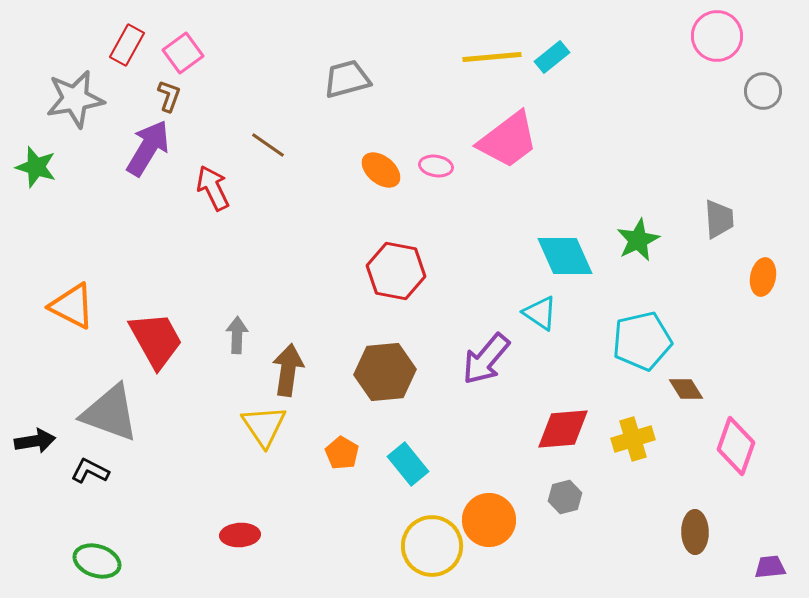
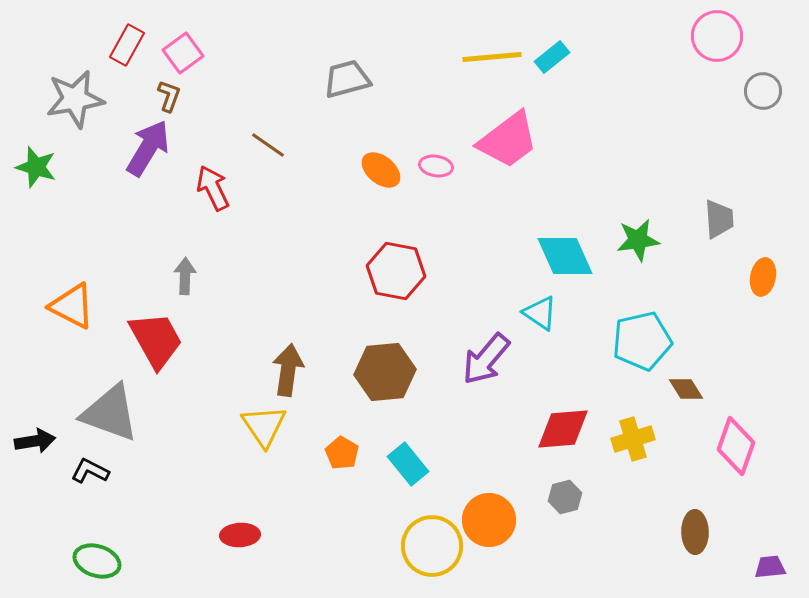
green star at (638, 240): rotated 18 degrees clockwise
gray arrow at (237, 335): moved 52 px left, 59 px up
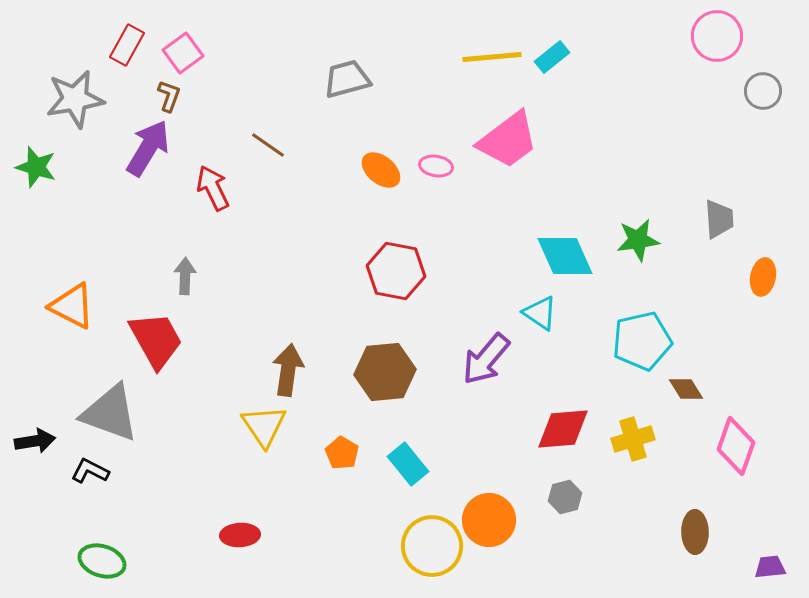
green ellipse at (97, 561): moved 5 px right
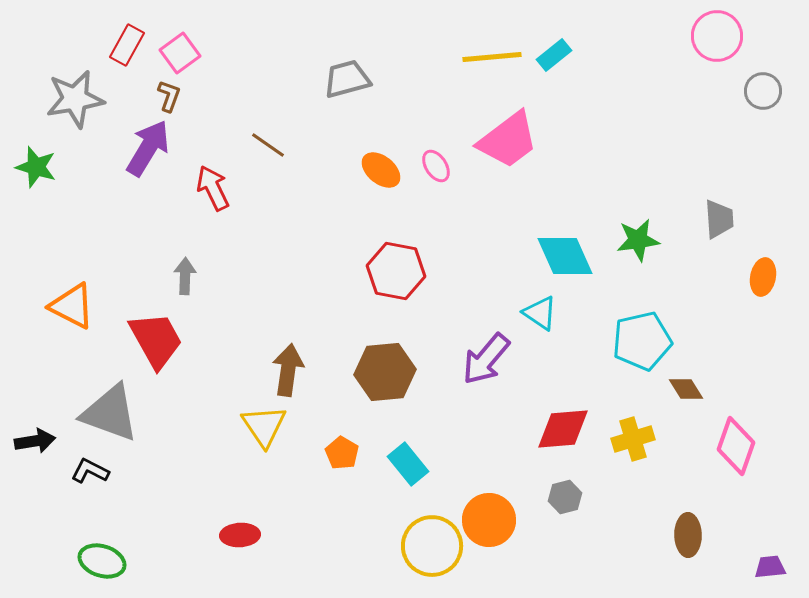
pink square at (183, 53): moved 3 px left
cyan rectangle at (552, 57): moved 2 px right, 2 px up
pink ellipse at (436, 166): rotated 48 degrees clockwise
brown ellipse at (695, 532): moved 7 px left, 3 px down
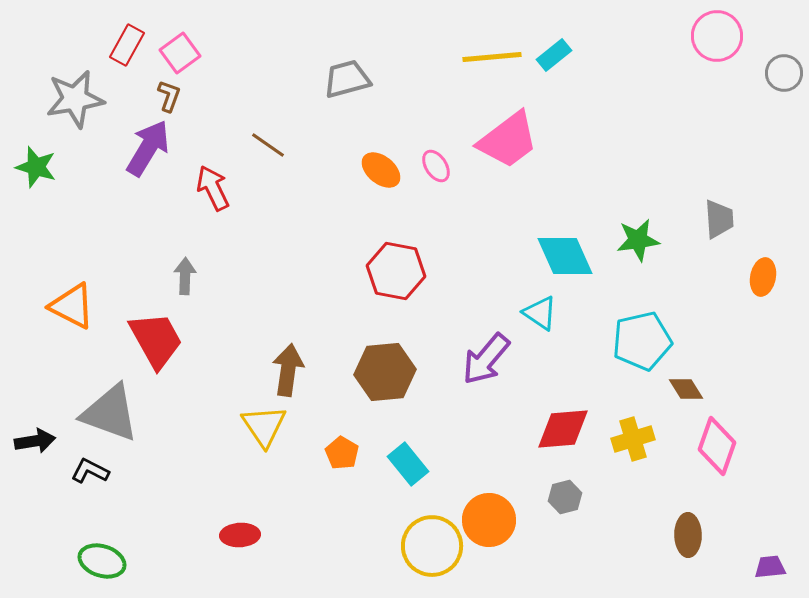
gray circle at (763, 91): moved 21 px right, 18 px up
pink diamond at (736, 446): moved 19 px left
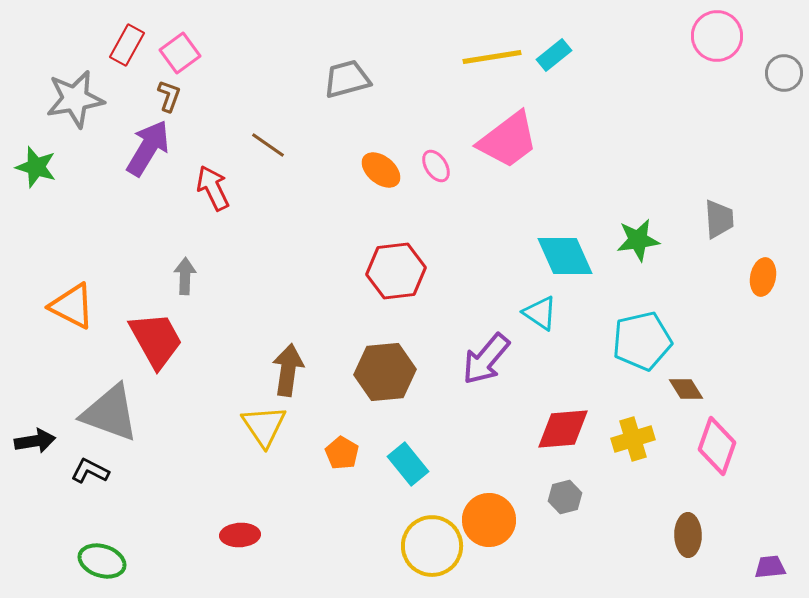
yellow line at (492, 57): rotated 4 degrees counterclockwise
red hexagon at (396, 271): rotated 18 degrees counterclockwise
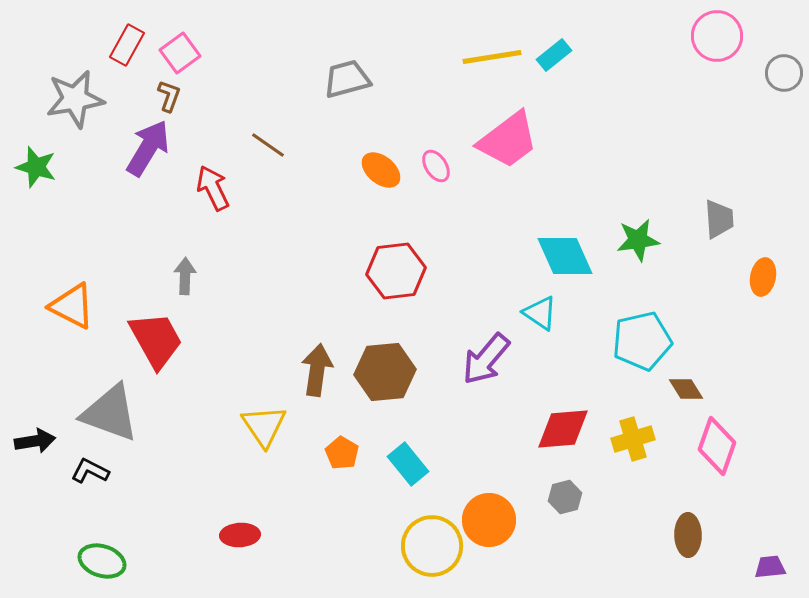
brown arrow at (288, 370): moved 29 px right
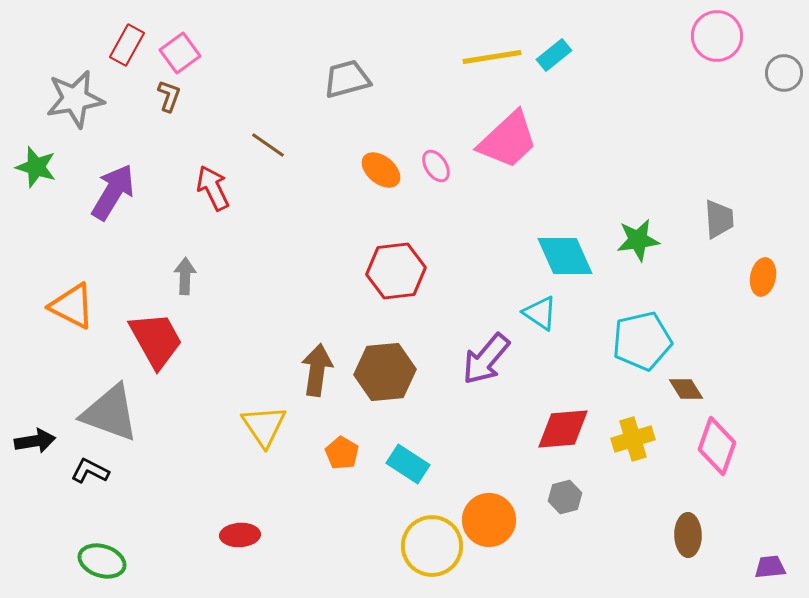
pink trapezoid at (508, 140): rotated 6 degrees counterclockwise
purple arrow at (148, 148): moved 35 px left, 44 px down
cyan rectangle at (408, 464): rotated 18 degrees counterclockwise
